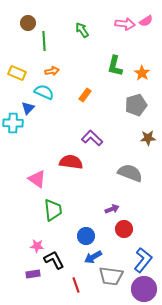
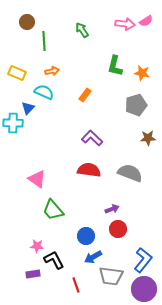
brown circle: moved 1 px left, 1 px up
orange star: rotated 21 degrees counterclockwise
red semicircle: moved 18 px right, 8 px down
green trapezoid: rotated 145 degrees clockwise
red circle: moved 6 px left
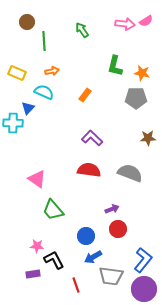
gray pentagon: moved 7 px up; rotated 15 degrees clockwise
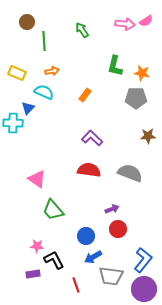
brown star: moved 2 px up
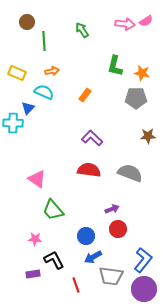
pink star: moved 2 px left, 7 px up
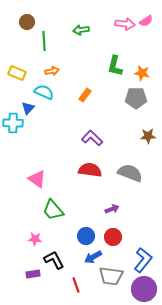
green arrow: moved 1 px left; rotated 63 degrees counterclockwise
red semicircle: moved 1 px right
red circle: moved 5 px left, 8 px down
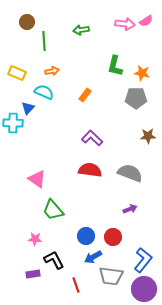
purple arrow: moved 18 px right
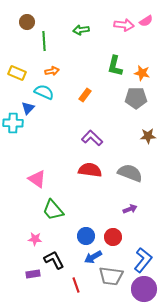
pink arrow: moved 1 px left, 1 px down
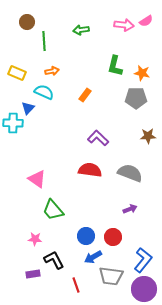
purple L-shape: moved 6 px right
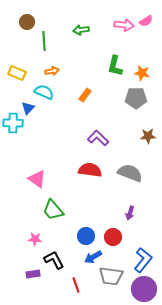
purple arrow: moved 4 px down; rotated 128 degrees clockwise
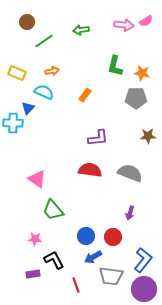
green line: rotated 60 degrees clockwise
purple L-shape: rotated 130 degrees clockwise
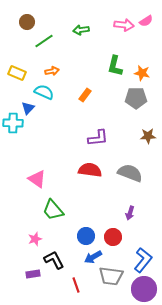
pink star: rotated 24 degrees counterclockwise
